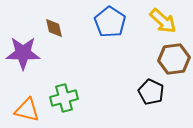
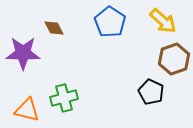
brown diamond: rotated 15 degrees counterclockwise
brown hexagon: rotated 12 degrees counterclockwise
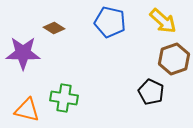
blue pentagon: rotated 20 degrees counterclockwise
brown diamond: rotated 30 degrees counterclockwise
green cross: rotated 24 degrees clockwise
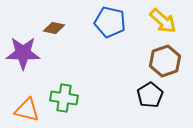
brown diamond: rotated 20 degrees counterclockwise
brown hexagon: moved 9 px left, 2 px down
black pentagon: moved 1 px left, 3 px down; rotated 15 degrees clockwise
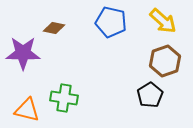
blue pentagon: moved 1 px right
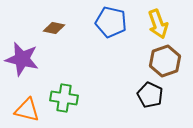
yellow arrow: moved 5 px left, 3 px down; rotated 28 degrees clockwise
purple star: moved 1 px left, 6 px down; rotated 12 degrees clockwise
black pentagon: rotated 15 degrees counterclockwise
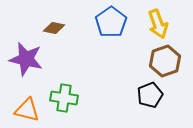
blue pentagon: rotated 24 degrees clockwise
purple star: moved 4 px right
black pentagon: rotated 25 degrees clockwise
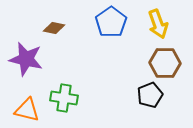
brown hexagon: moved 2 px down; rotated 20 degrees clockwise
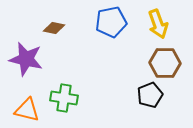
blue pentagon: rotated 24 degrees clockwise
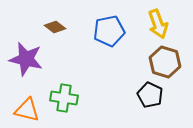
blue pentagon: moved 2 px left, 9 px down
brown diamond: moved 1 px right, 1 px up; rotated 25 degrees clockwise
brown hexagon: moved 1 px up; rotated 16 degrees clockwise
black pentagon: rotated 25 degrees counterclockwise
